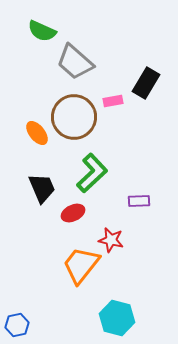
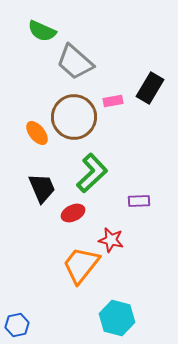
black rectangle: moved 4 px right, 5 px down
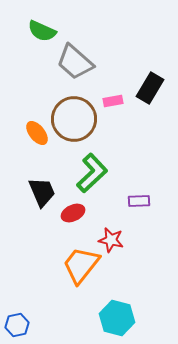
brown circle: moved 2 px down
black trapezoid: moved 4 px down
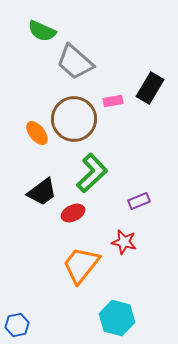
black trapezoid: rotated 76 degrees clockwise
purple rectangle: rotated 20 degrees counterclockwise
red star: moved 13 px right, 2 px down
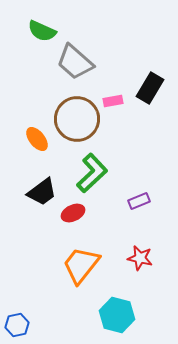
brown circle: moved 3 px right
orange ellipse: moved 6 px down
red star: moved 16 px right, 16 px down
cyan hexagon: moved 3 px up
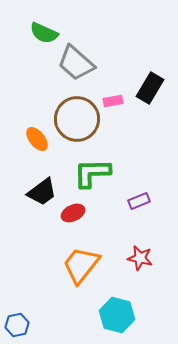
green semicircle: moved 2 px right, 2 px down
gray trapezoid: moved 1 px right, 1 px down
green L-shape: rotated 138 degrees counterclockwise
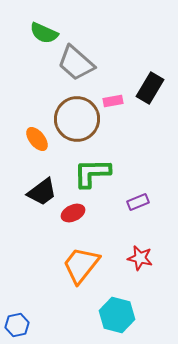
purple rectangle: moved 1 px left, 1 px down
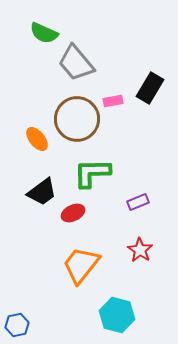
gray trapezoid: rotated 9 degrees clockwise
red star: moved 8 px up; rotated 20 degrees clockwise
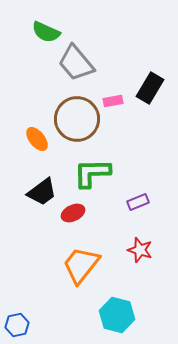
green semicircle: moved 2 px right, 1 px up
red star: rotated 15 degrees counterclockwise
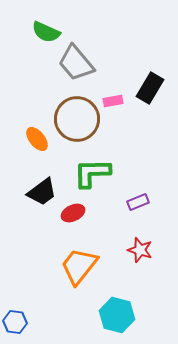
orange trapezoid: moved 2 px left, 1 px down
blue hexagon: moved 2 px left, 3 px up; rotated 20 degrees clockwise
